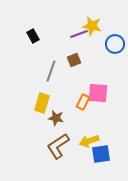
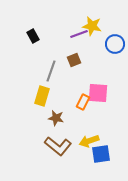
yellow rectangle: moved 7 px up
brown L-shape: rotated 108 degrees counterclockwise
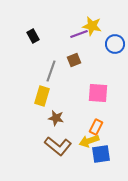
orange rectangle: moved 13 px right, 25 px down
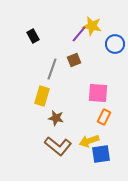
purple line: rotated 30 degrees counterclockwise
gray line: moved 1 px right, 2 px up
orange rectangle: moved 8 px right, 10 px up
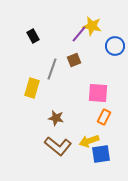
blue circle: moved 2 px down
yellow rectangle: moved 10 px left, 8 px up
